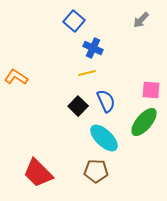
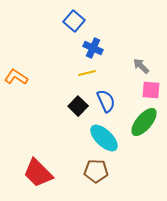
gray arrow: moved 46 px down; rotated 90 degrees clockwise
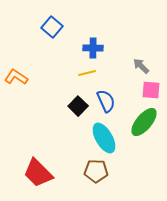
blue square: moved 22 px left, 6 px down
blue cross: rotated 24 degrees counterclockwise
cyan ellipse: rotated 16 degrees clockwise
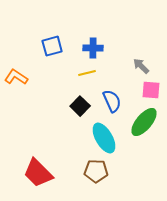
blue square: moved 19 px down; rotated 35 degrees clockwise
blue semicircle: moved 6 px right
black square: moved 2 px right
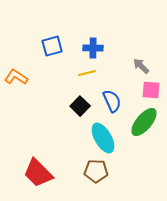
cyan ellipse: moved 1 px left
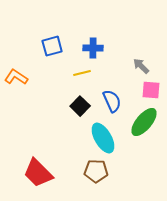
yellow line: moved 5 px left
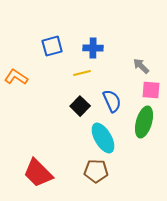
green ellipse: rotated 24 degrees counterclockwise
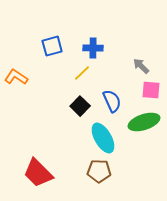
yellow line: rotated 30 degrees counterclockwise
green ellipse: rotated 56 degrees clockwise
brown pentagon: moved 3 px right
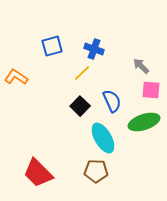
blue cross: moved 1 px right, 1 px down; rotated 18 degrees clockwise
brown pentagon: moved 3 px left
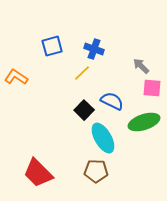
pink square: moved 1 px right, 2 px up
blue semicircle: rotated 40 degrees counterclockwise
black square: moved 4 px right, 4 px down
